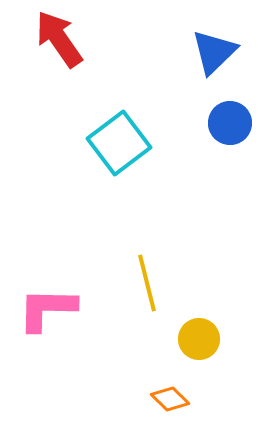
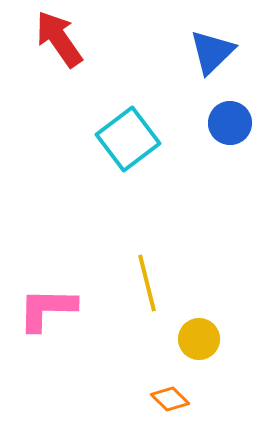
blue triangle: moved 2 px left
cyan square: moved 9 px right, 4 px up
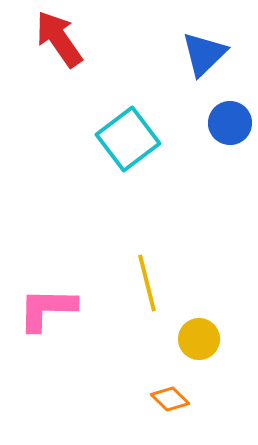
blue triangle: moved 8 px left, 2 px down
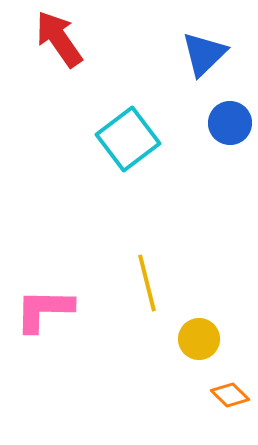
pink L-shape: moved 3 px left, 1 px down
orange diamond: moved 60 px right, 4 px up
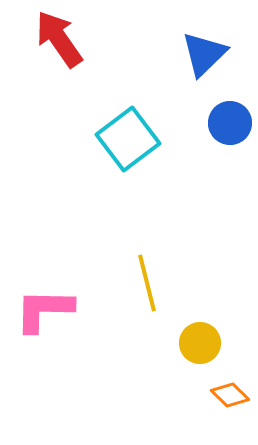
yellow circle: moved 1 px right, 4 px down
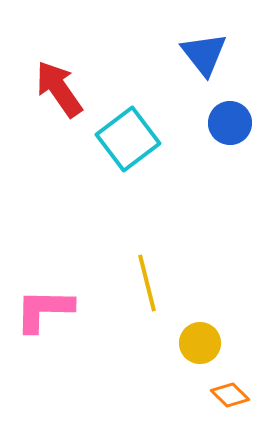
red arrow: moved 50 px down
blue triangle: rotated 24 degrees counterclockwise
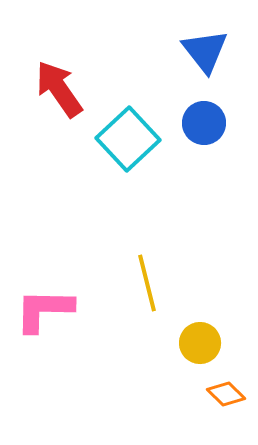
blue triangle: moved 1 px right, 3 px up
blue circle: moved 26 px left
cyan square: rotated 6 degrees counterclockwise
orange diamond: moved 4 px left, 1 px up
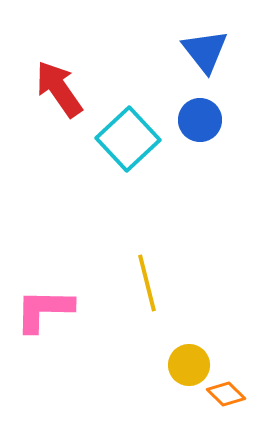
blue circle: moved 4 px left, 3 px up
yellow circle: moved 11 px left, 22 px down
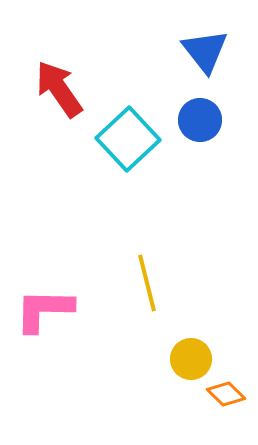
yellow circle: moved 2 px right, 6 px up
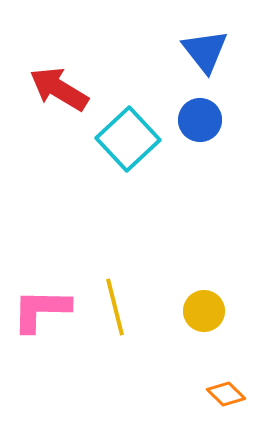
red arrow: rotated 24 degrees counterclockwise
yellow line: moved 32 px left, 24 px down
pink L-shape: moved 3 px left
yellow circle: moved 13 px right, 48 px up
